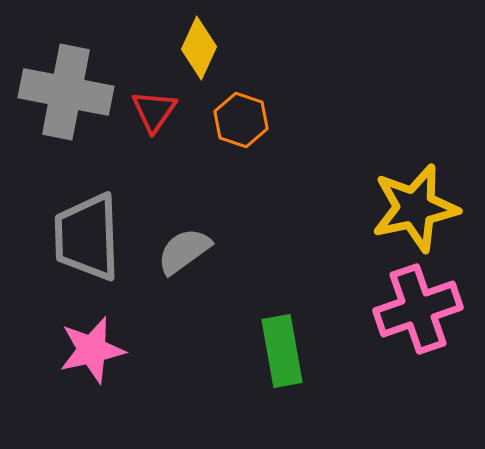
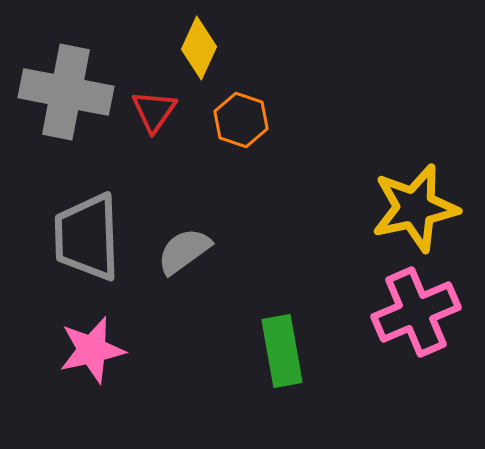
pink cross: moved 2 px left, 3 px down; rotated 4 degrees counterclockwise
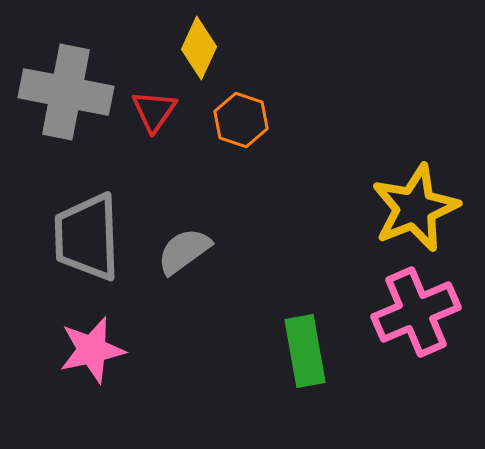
yellow star: rotated 10 degrees counterclockwise
green rectangle: moved 23 px right
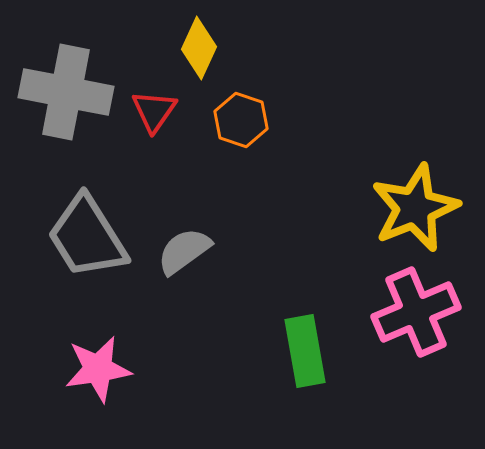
gray trapezoid: rotated 30 degrees counterclockwise
pink star: moved 6 px right, 19 px down; rotated 4 degrees clockwise
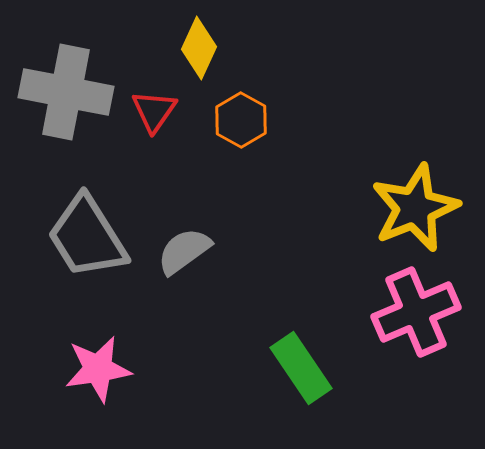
orange hexagon: rotated 10 degrees clockwise
green rectangle: moved 4 px left, 17 px down; rotated 24 degrees counterclockwise
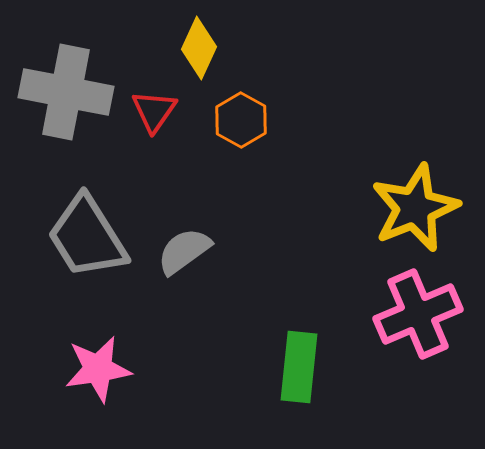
pink cross: moved 2 px right, 2 px down
green rectangle: moved 2 px left, 1 px up; rotated 40 degrees clockwise
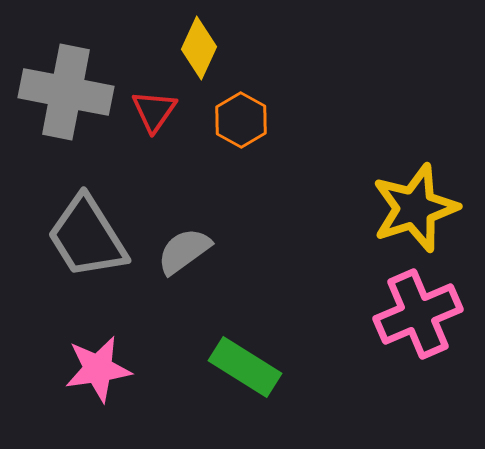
yellow star: rotated 4 degrees clockwise
green rectangle: moved 54 px left; rotated 64 degrees counterclockwise
